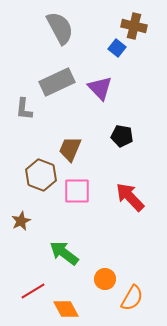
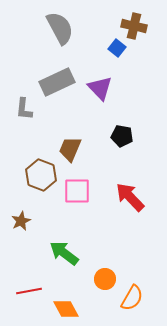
red line: moved 4 px left; rotated 20 degrees clockwise
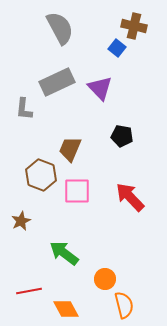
orange semicircle: moved 8 px left, 7 px down; rotated 44 degrees counterclockwise
